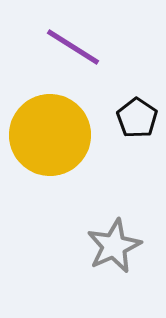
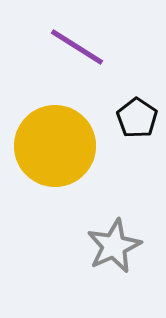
purple line: moved 4 px right
yellow circle: moved 5 px right, 11 px down
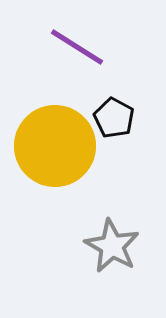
black pentagon: moved 23 px left; rotated 6 degrees counterclockwise
gray star: moved 2 px left; rotated 18 degrees counterclockwise
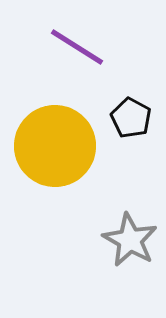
black pentagon: moved 17 px right
gray star: moved 18 px right, 6 px up
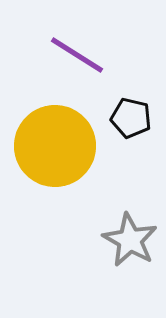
purple line: moved 8 px down
black pentagon: rotated 15 degrees counterclockwise
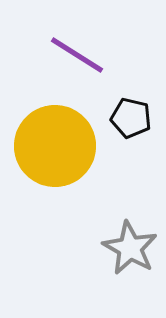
gray star: moved 8 px down
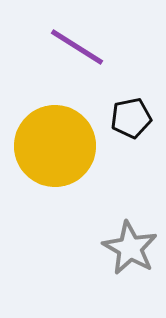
purple line: moved 8 px up
black pentagon: rotated 24 degrees counterclockwise
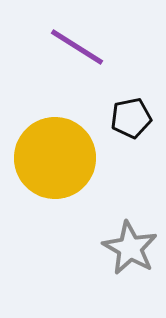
yellow circle: moved 12 px down
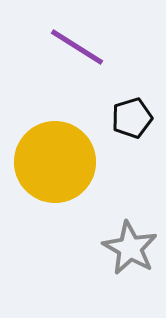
black pentagon: moved 1 px right; rotated 6 degrees counterclockwise
yellow circle: moved 4 px down
